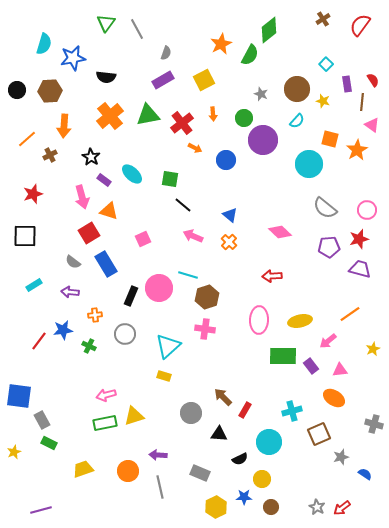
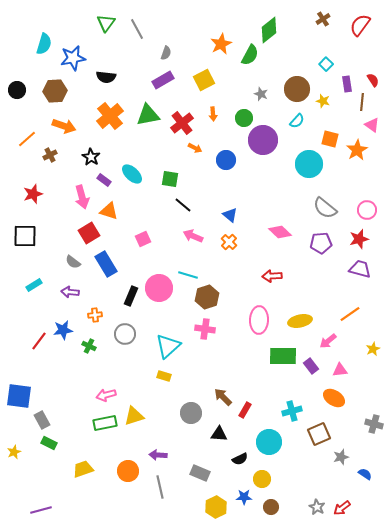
brown hexagon at (50, 91): moved 5 px right
orange arrow at (64, 126): rotated 75 degrees counterclockwise
purple pentagon at (329, 247): moved 8 px left, 4 px up
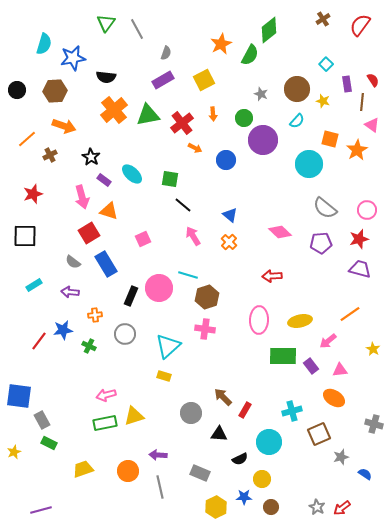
orange cross at (110, 116): moved 4 px right, 6 px up
pink arrow at (193, 236): rotated 36 degrees clockwise
yellow star at (373, 349): rotated 16 degrees counterclockwise
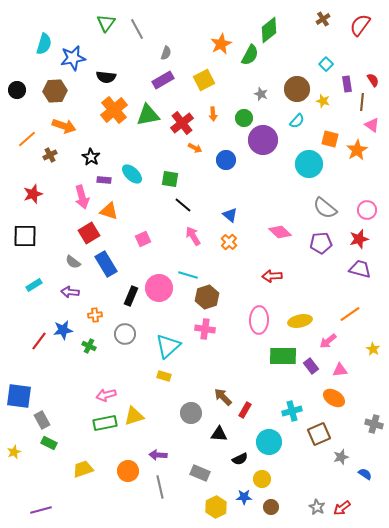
purple rectangle at (104, 180): rotated 32 degrees counterclockwise
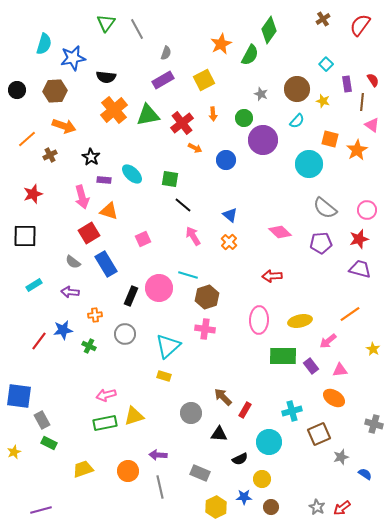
green diamond at (269, 30): rotated 16 degrees counterclockwise
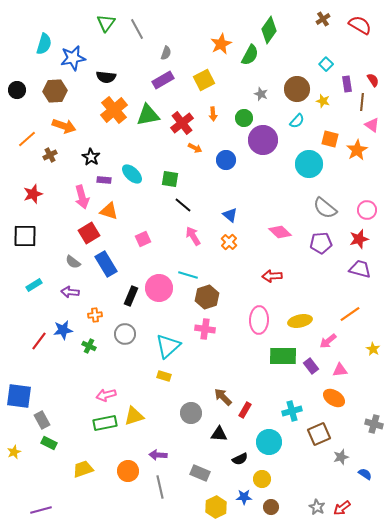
red semicircle at (360, 25): rotated 85 degrees clockwise
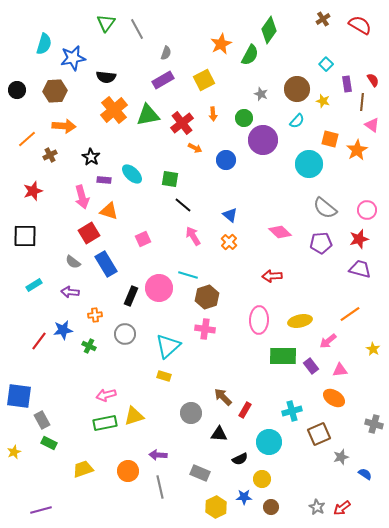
orange arrow at (64, 126): rotated 15 degrees counterclockwise
red star at (33, 194): moved 3 px up
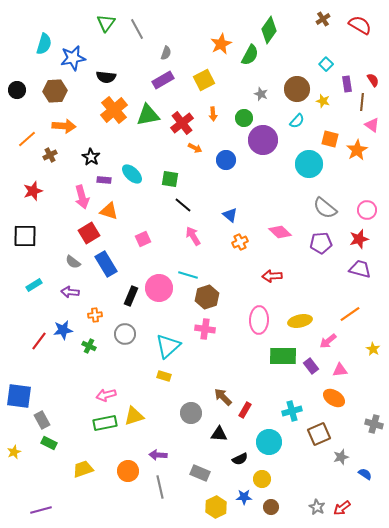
orange cross at (229, 242): moved 11 px right; rotated 21 degrees clockwise
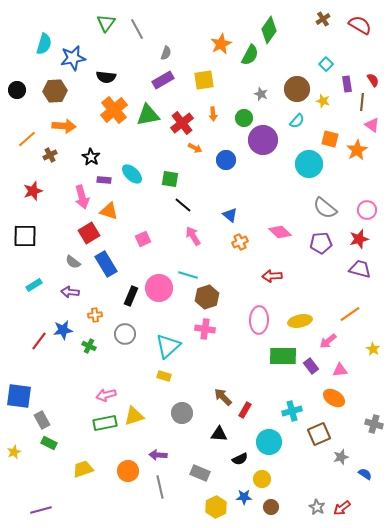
yellow square at (204, 80): rotated 20 degrees clockwise
gray circle at (191, 413): moved 9 px left
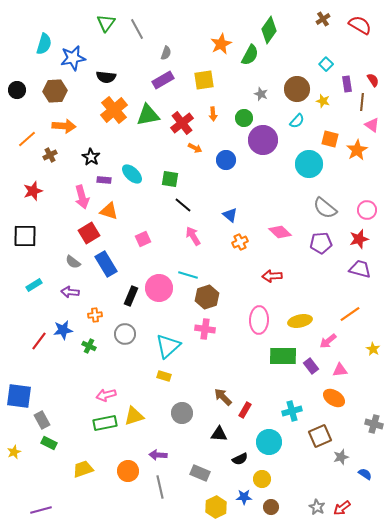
brown square at (319, 434): moved 1 px right, 2 px down
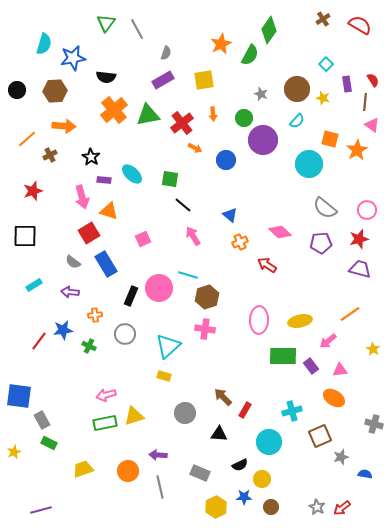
yellow star at (323, 101): moved 3 px up
brown line at (362, 102): moved 3 px right
red arrow at (272, 276): moved 5 px left, 11 px up; rotated 36 degrees clockwise
gray circle at (182, 413): moved 3 px right
black semicircle at (240, 459): moved 6 px down
blue semicircle at (365, 474): rotated 24 degrees counterclockwise
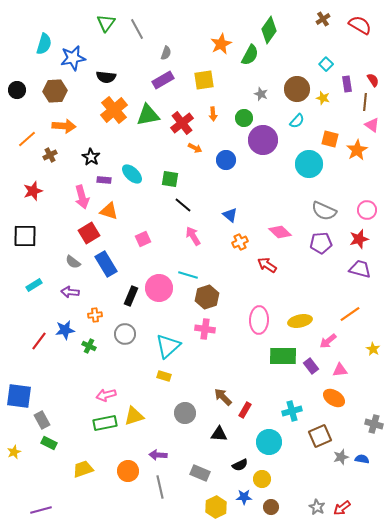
gray semicircle at (325, 208): moved 1 px left, 3 px down; rotated 15 degrees counterclockwise
blue star at (63, 330): moved 2 px right
blue semicircle at (365, 474): moved 3 px left, 15 px up
